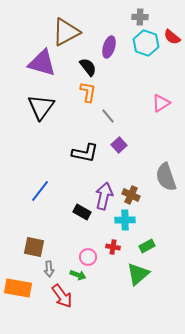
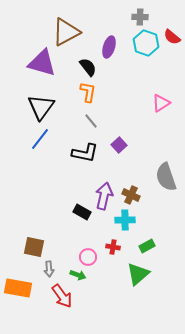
gray line: moved 17 px left, 5 px down
blue line: moved 52 px up
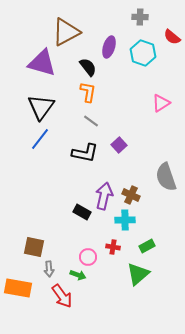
cyan hexagon: moved 3 px left, 10 px down
gray line: rotated 14 degrees counterclockwise
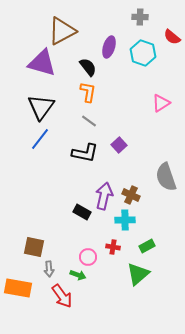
brown triangle: moved 4 px left, 1 px up
gray line: moved 2 px left
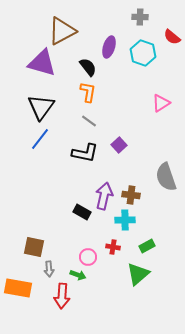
brown cross: rotated 18 degrees counterclockwise
red arrow: rotated 40 degrees clockwise
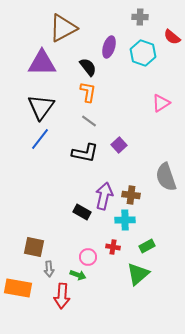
brown triangle: moved 1 px right, 3 px up
purple triangle: rotated 16 degrees counterclockwise
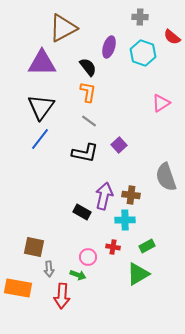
green triangle: rotated 10 degrees clockwise
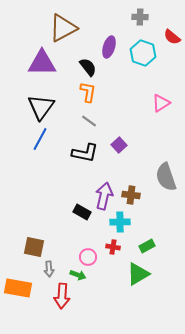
blue line: rotated 10 degrees counterclockwise
cyan cross: moved 5 px left, 2 px down
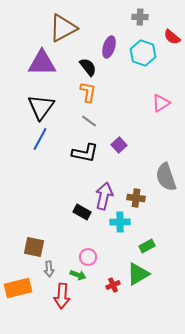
brown cross: moved 5 px right, 3 px down
red cross: moved 38 px down; rotated 32 degrees counterclockwise
orange rectangle: rotated 24 degrees counterclockwise
